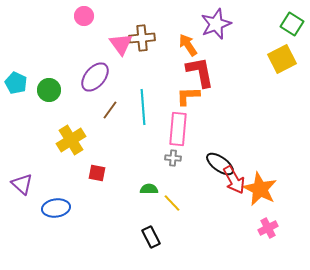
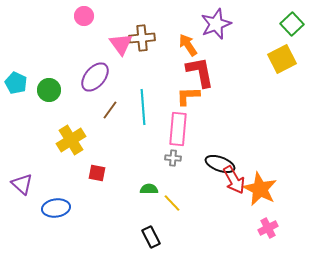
green square: rotated 15 degrees clockwise
black ellipse: rotated 16 degrees counterclockwise
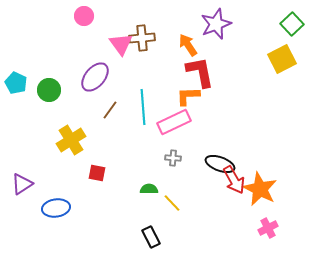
pink rectangle: moved 4 px left, 7 px up; rotated 60 degrees clockwise
purple triangle: rotated 45 degrees clockwise
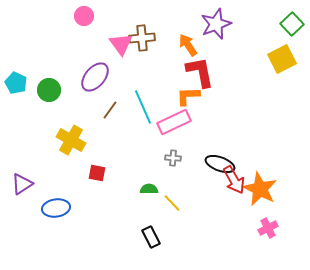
cyan line: rotated 20 degrees counterclockwise
yellow cross: rotated 28 degrees counterclockwise
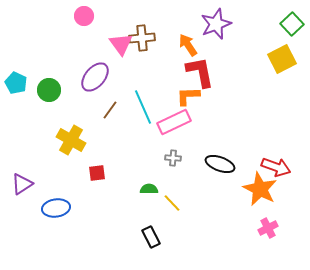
red square: rotated 18 degrees counterclockwise
red arrow: moved 42 px right, 13 px up; rotated 40 degrees counterclockwise
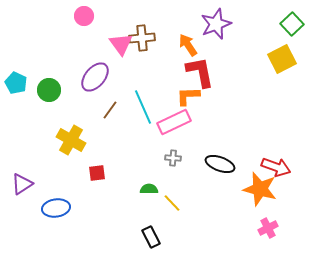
orange star: rotated 12 degrees counterclockwise
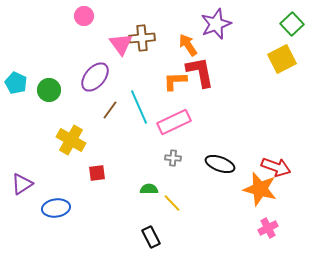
orange L-shape: moved 13 px left, 15 px up
cyan line: moved 4 px left
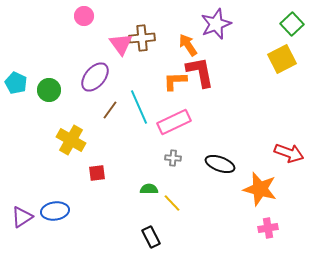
red arrow: moved 13 px right, 14 px up
purple triangle: moved 33 px down
blue ellipse: moved 1 px left, 3 px down
pink cross: rotated 18 degrees clockwise
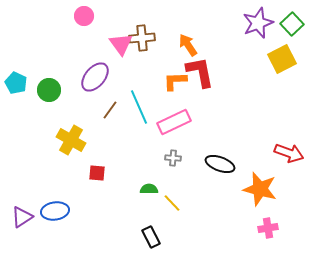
purple star: moved 42 px right, 1 px up
red square: rotated 12 degrees clockwise
